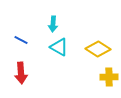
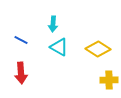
yellow cross: moved 3 px down
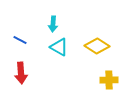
blue line: moved 1 px left
yellow diamond: moved 1 px left, 3 px up
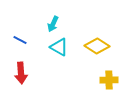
cyan arrow: rotated 21 degrees clockwise
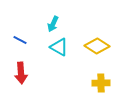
yellow cross: moved 8 px left, 3 px down
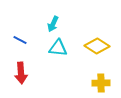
cyan triangle: moved 1 px left, 1 px down; rotated 24 degrees counterclockwise
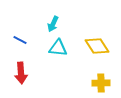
yellow diamond: rotated 25 degrees clockwise
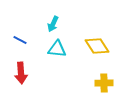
cyan triangle: moved 1 px left, 1 px down
yellow cross: moved 3 px right
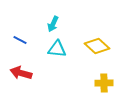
yellow diamond: rotated 15 degrees counterclockwise
red arrow: rotated 110 degrees clockwise
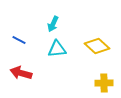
blue line: moved 1 px left
cyan triangle: rotated 12 degrees counterclockwise
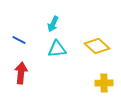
red arrow: rotated 80 degrees clockwise
